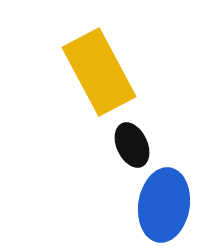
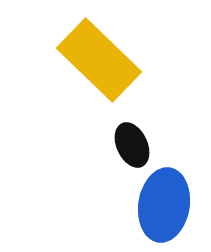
yellow rectangle: moved 12 px up; rotated 18 degrees counterclockwise
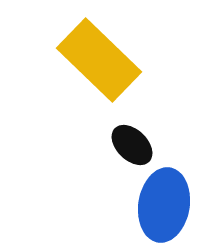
black ellipse: rotated 21 degrees counterclockwise
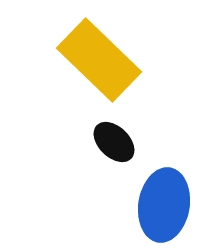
black ellipse: moved 18 px left, 3 px up
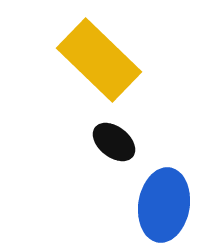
black ellipse: rotated 6 degrees counterclockwise
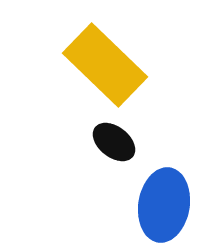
yellow rectangle: moved 6 px right, 5 px down
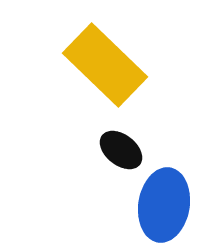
black ellipse: moved 7 px right, 8 px down
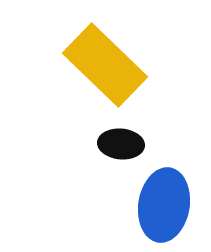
black ellipse: moved 6 px up; rotated 33 degrees counterclockwise
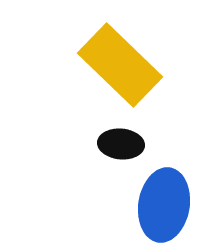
yellow rectangle: moved 15 px right
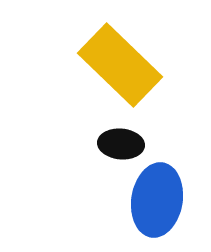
blue ellipse: moved 7 px left, 5 px up
